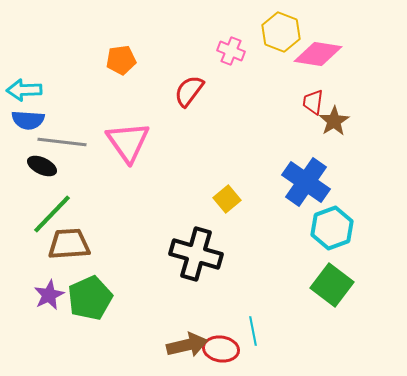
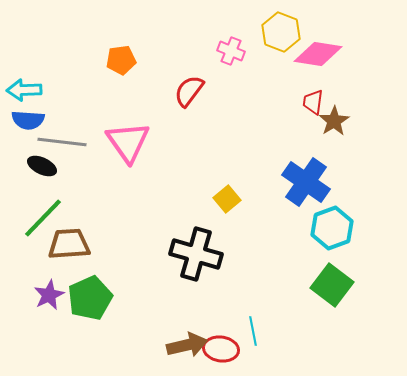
green line: moved 9 px left, 4 px down
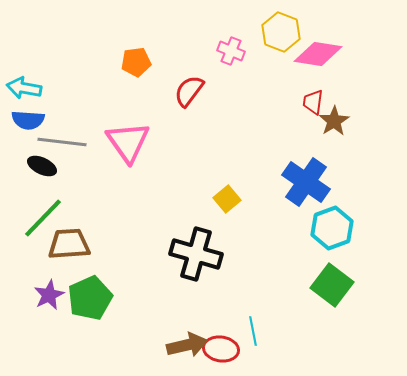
orange pentagon: moved 15 px right, 2 px down
cyan arrow: moved 2 px up; rotated 12 degrees clockwise
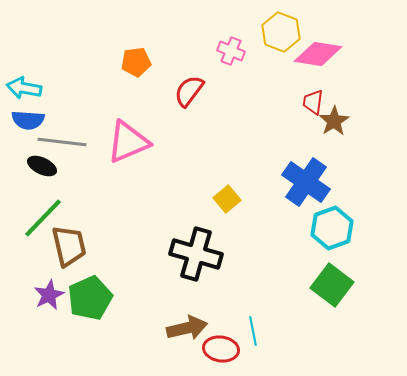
pink triangle: rotated 42 degrees clockwise
brown trapezoid: moved 2 px down; rotated 81 degrees clockwise
brown arrow: moved 17 px up
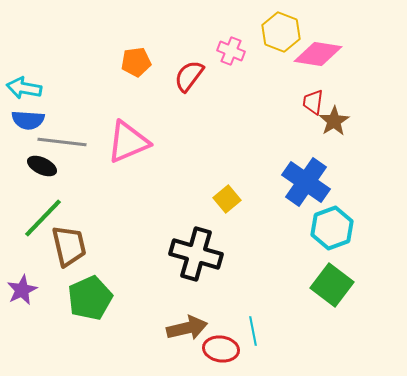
red semicircle: moved 15 px up
purple star: moved 27 px left, 5 px up
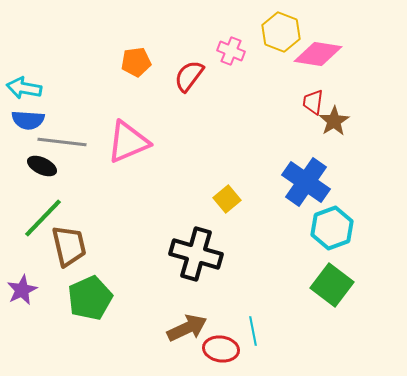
brown arrow: rotated 12 degrees counterclockwise
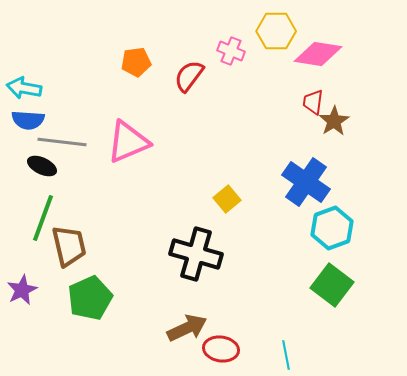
yellow hexagon: moved 5 px left, 1 px up; rotated 21 degrees counterclockwise
green line: rotated 24 degrees counterclockwise
cyan line: moved 33 px right, 24 px down
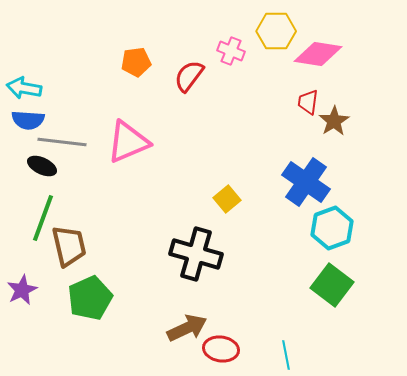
red trapezoid: moved 5 px left
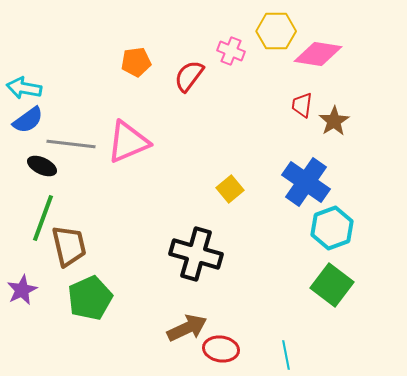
red trapezoid: moved 6 px left, 3 px down
blue semicircle: rotated 40 degrees counterclockwise
gray line: moved 9 px right, 2 px down
yellow square: moved 3 px right, 10 px up
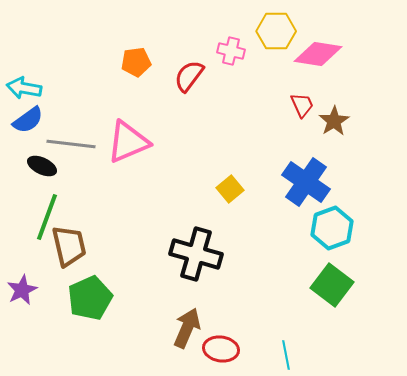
pink cross: rotated 8 degrees counterclockwise
red trapezoid: rotated 148 degrees clockwise
green line: moved 4 px right, 1 px up
brown arrow: rotated 42 degrees counterclockwise
